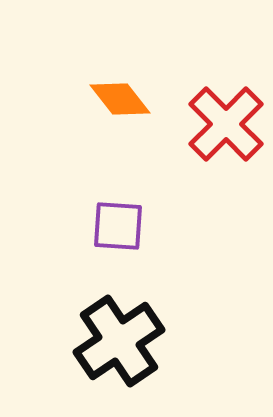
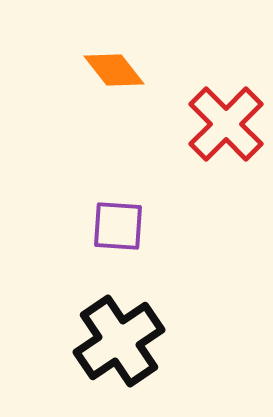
orange diamond: moved 6 px left, 29 px up
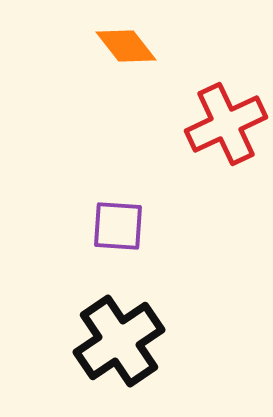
orange diamond: moved 12 px right, 24 px up
red cross: rotated 20 degrees clockwise
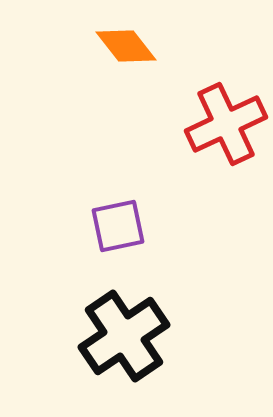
purple square: rotated 16 degrees counterclockwise
black cross: moved 5 px right, 5 px up
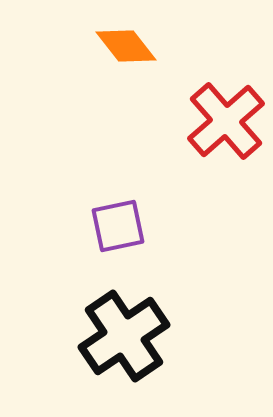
red cross: moved 3 px up; rotated 16 degrees counterclockwise
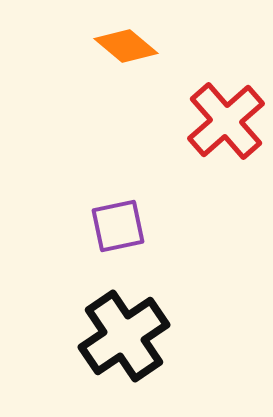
orange diamond: rotated 12 degrees counterclockwise
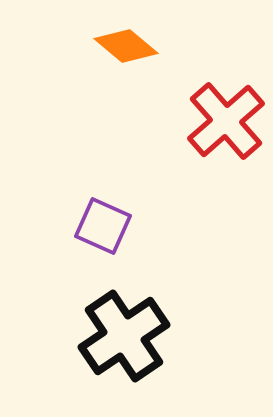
purple square: moved 15 px left; rotated 36 degrees clockwise
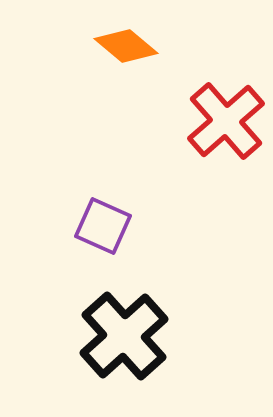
black cross: rotated 8 degrees counterclockwise
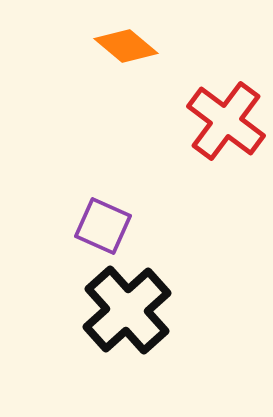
red cross: rotated 12 degrees counterclockwise
black cross: moved 3 px right, 26 px up
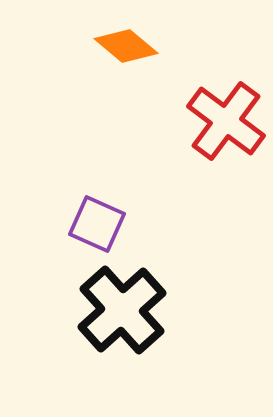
purple square: moved 6 px left, 2 px up
black cross: moved 5 px left
